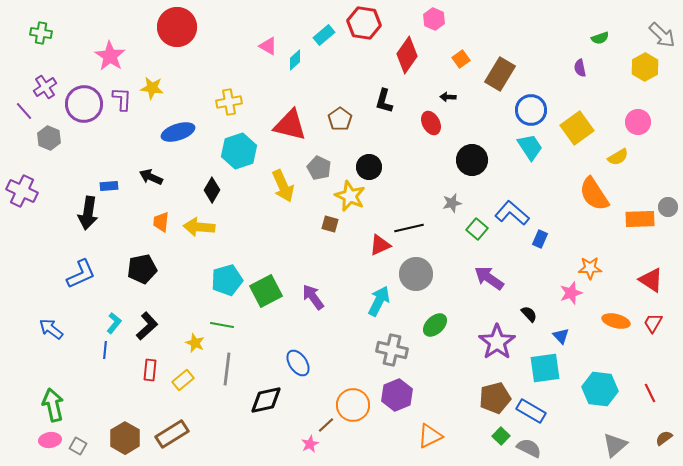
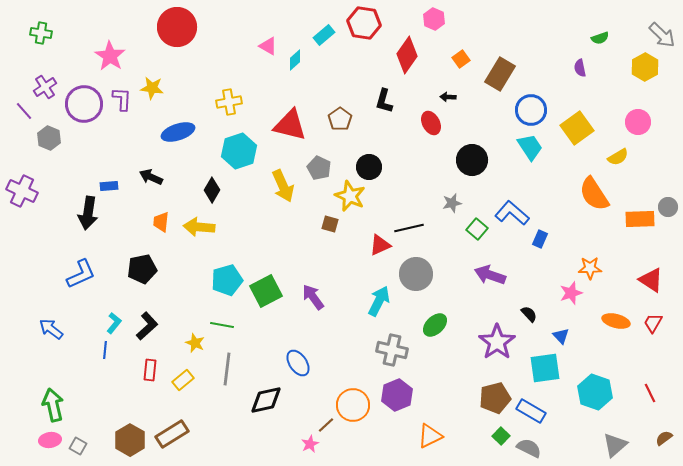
purple arrow at (489, 278): moved 1 px right, 3 px up; rotated 16 degrees counterclockwise
cyan hexagon at (600, 389): moved 5 px left, 3 px down; rotated 12 degrees clockwise
brown hexagon at (125, 438): moved 5 px right, 2 px down
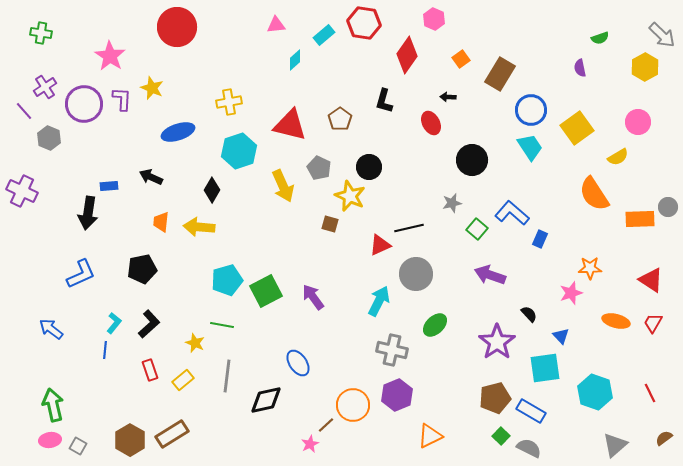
pink triangle at (268, 46): moved 8 px right, 21 px up; rotated 36 degrees counterclockwise
yellow star at (152, 88): rotated 15 degrees clockwise
black L-shape at (147, 326): moved 2 px right, 2 px up
gray line at (227, 369): moved 7 px down
red rectangle at (150, 370): rotated 25 degrees counterclockwise
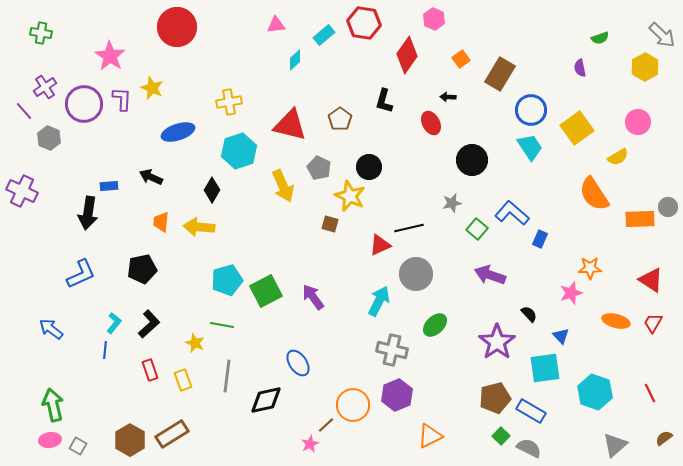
yellow rectangle at (183, 380): rotated 70 degrees counterclockwise
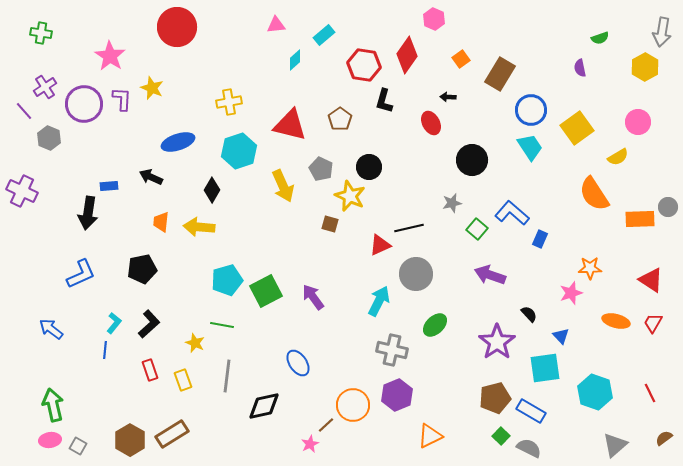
red hexagon at (364, 23): moved 42 px down
gray arrow at (662, 35): moved 3 px up; rotated 56 degrees clockwise
blue ellipse at (178, 132): moved 10 px down
gray pentagon at (319, 168): moved 2 px right, 1 px down
black diamond at (266, 400): moved 2 px left, 6 px down
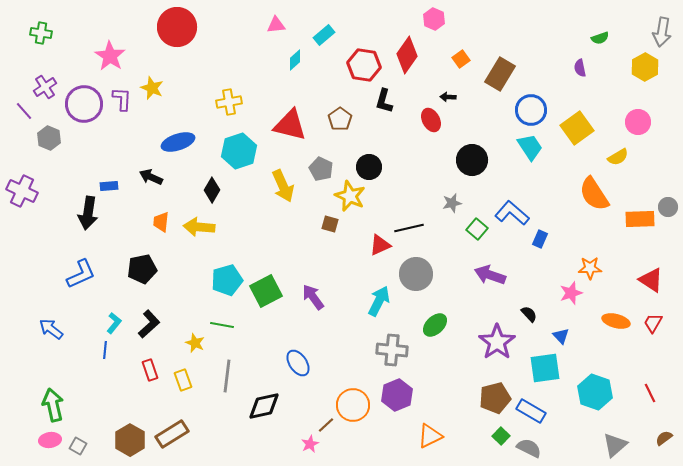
red ellipse at (431, 123): moved 3 px up
gray cross at (392, 350): rotated 8 degrees counterclockwise
